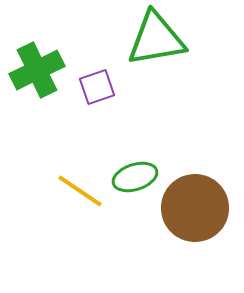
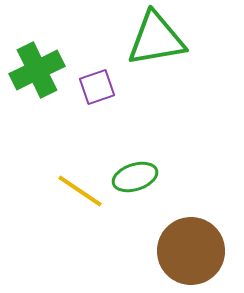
brown circle: moved 4 px left, 43 px down
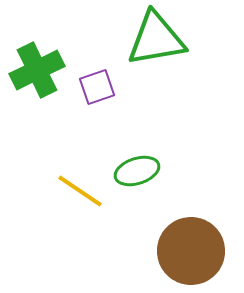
green ellipse: moved 2 px right, 6 px up
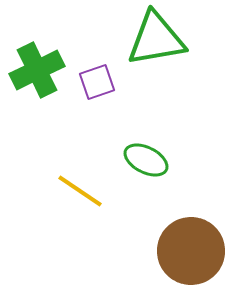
purple square: moved 5 px up
green ellipse: moved 9 px right, 11 px up; rotated 45 degrees clockwise
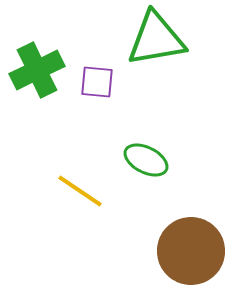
purple square: rotated 24 degrees clockwise
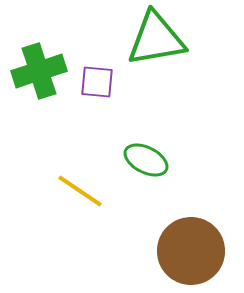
green cross: moved 2 px right, 1 px down; rotated 8 degrees clockwise
